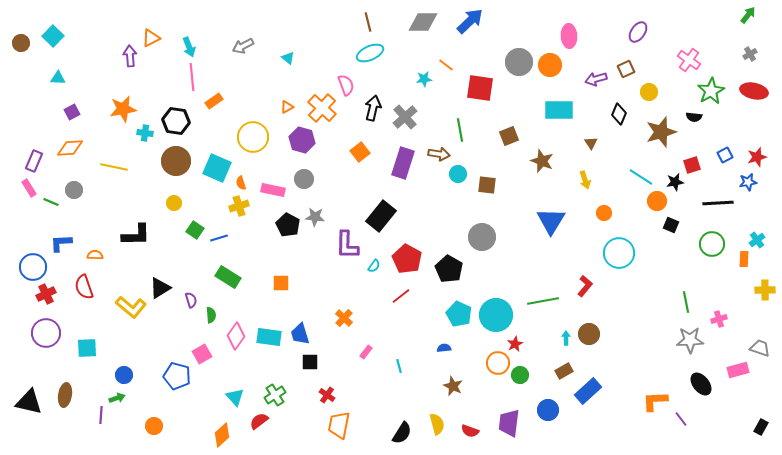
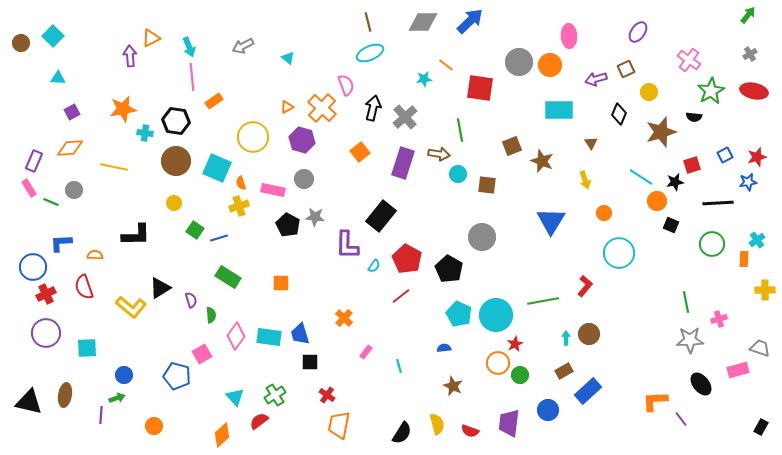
brown square at (509, 136): moved 3 px right, 10 px down
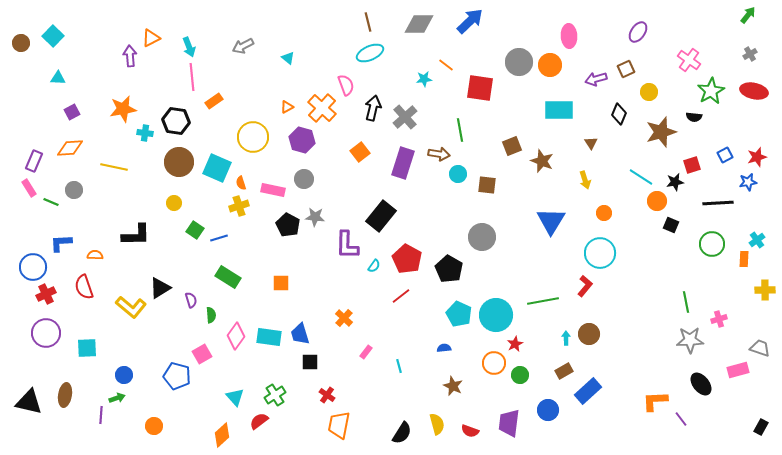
gray diamond at (423, 22): moved 4 px left, 2 px down
brown circle at (176, 161): moved 3 px right, 1 px down
cyan circle at (619, 253): moved 19 px left
orange circle at (498, 363): moved 4 px left
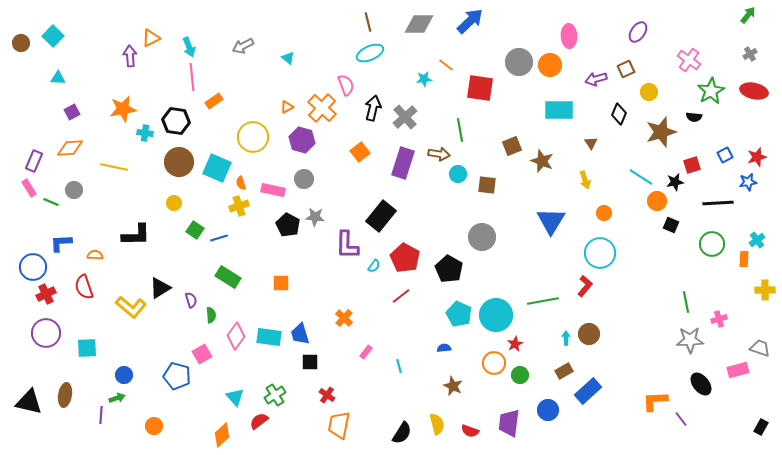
red pentagon at (407, 259): moved 2 px left, 1 px up
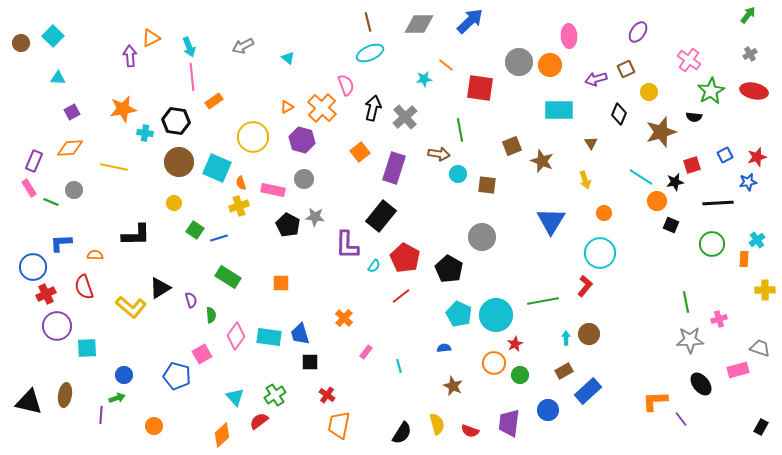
purple rectangle at (403, 163): moved 9 px left, 5 px down
purple circle at (46, 333): moved 11 px right, 7 px up
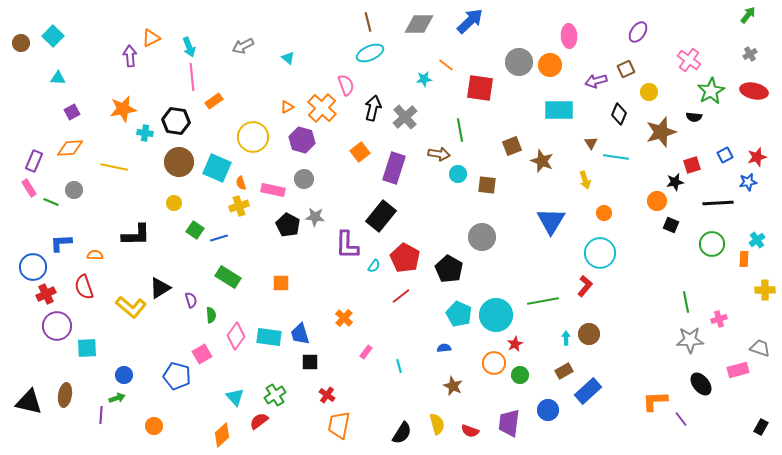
purple arrow at (596, 79): moved 2 px down
cyan line at (641, 177): moved 25 px left, 20 px up; rotated 25 degrees counterclockwise
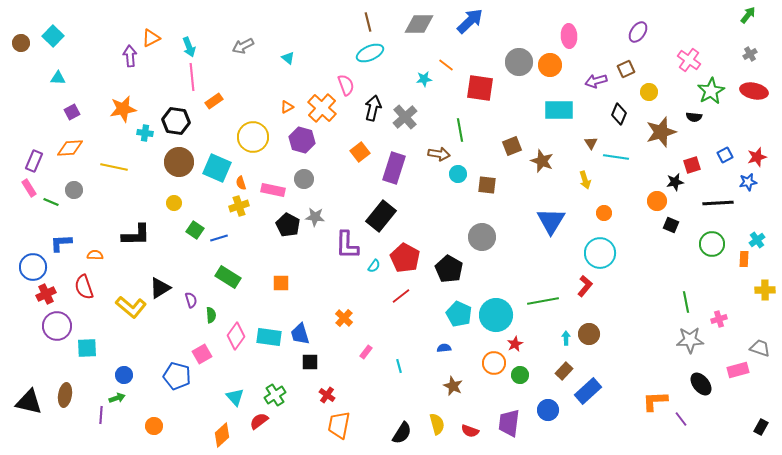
brown rectangle at (564, 371): rotated 18 degrees counterclockwise
